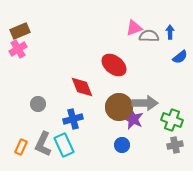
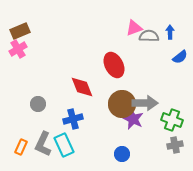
red ellipse: rotated 25 degrees clockwise
brown circle: moved 3 px right, 3 px up
blue circle: moved 9 px down
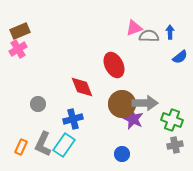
cyan rectangle: rotated 60 degrees clockwise
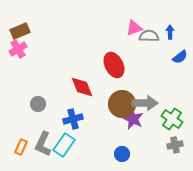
green cross: moved 1 px up; rotated 15 degrees clockwise
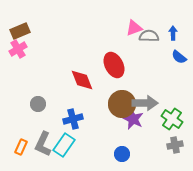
blue arrow: moved 3 px right, 1 px down
blue semicircle: moved 1 px left; rotated 77 degrees clockwise
red diamond: moved 7 px up
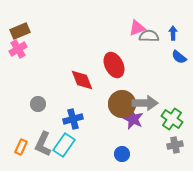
pink triangle: moved 3 px right
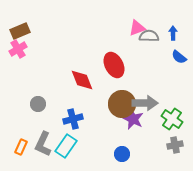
cyan rectangle: moved 2 px right, 1 px down
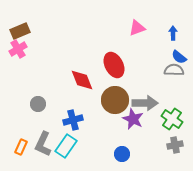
gray semicircle: moved 25 px right, 34 px down
brown circle: moved 7 px left, 4 px up
blue cross: moved 1 px down
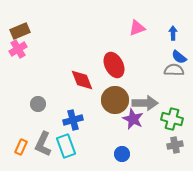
green cross: rotated 20 degrees counterclockwise
cyan rectangle: rotated 55 degrees counterclockwise
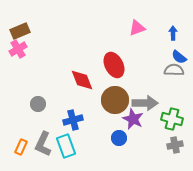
blue circle: moved 3 px left, 16 px up
